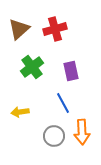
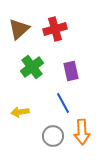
gray circle: moved 1 px left
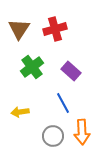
brown triangle: rotated 15 degrees counterclockwise
purple rectangle: rotated 36 degrees counterclockwise
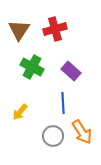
brown triangle: moved 1 px down
green cross: rotated 25 degrees counterclockwise
blue line: rotated 25 degrees clockwise
yellow arrow: rotated 42 degrees counterclockwise
orange arrow: rotated 30 degrees counterclockwise
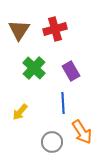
green cross: moved 2 px right, 1 px down; rotated 15 degrees clockwise
purple rectangle: rotated 18 degrees clockwise
gray circle: moved 1 px left, 6 px down
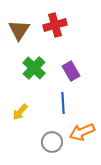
red cross: moved 4 px up
orange arrow: rotated 100 degrees clockwise
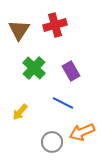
blue line: rotated 60 degrees counterclockwise
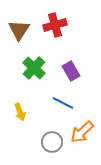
yellow arrow: rotated 60 degrees counterclockwise
orange arrow: rotated 20 degrees counterclockwise
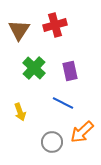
purple rectangle: moved 1 px left; rotated 18 degrees clockwise
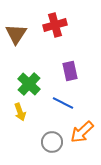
brown triangle: moved 3 px left, 4 px down
green cross: moved 5 px left, 16 px down
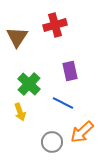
brown triangle: moved 1 px right, 3 px down
